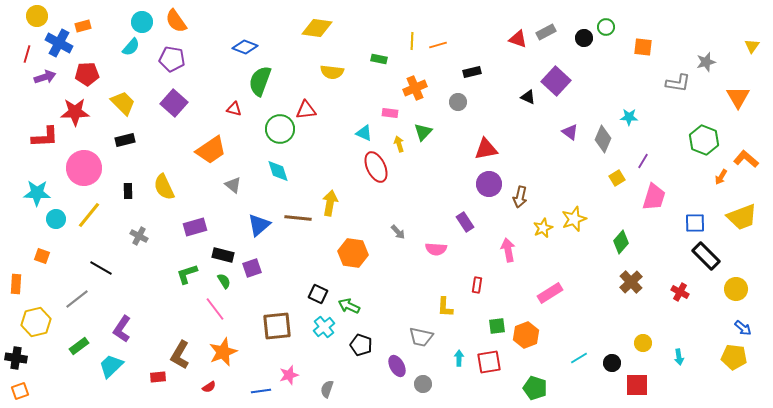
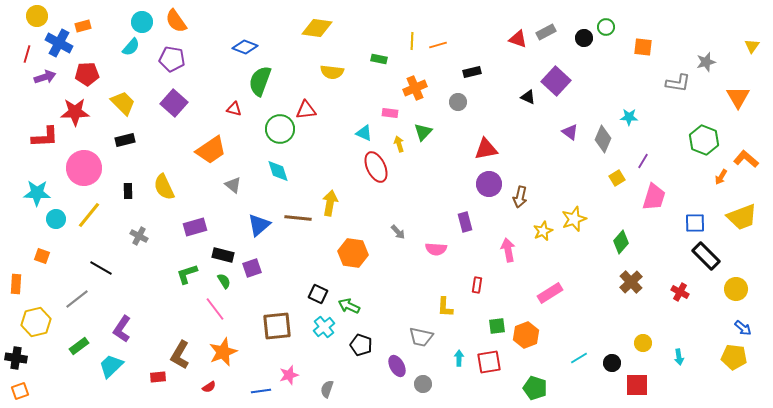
purple rectangle at (465, 222): rotated 18 degrees clockwise
yellow star at (543, 228): moved 3 px down
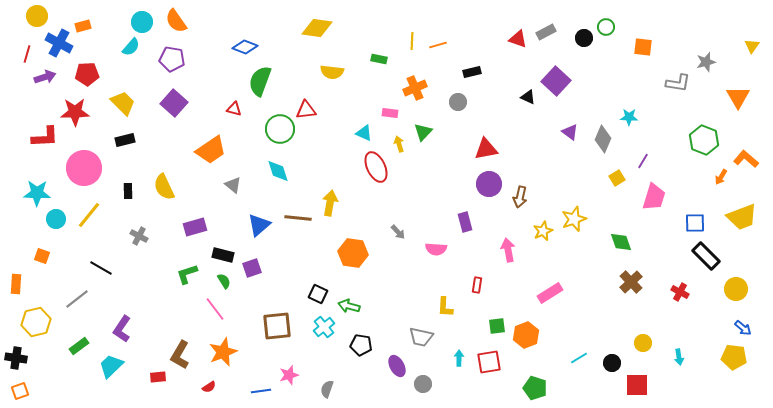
green diamond at (621, 242): rotated 60 degrees counterclockwise
green arrow at (349, 306): rotated 10 degrees counterclockwise
black pentagon at (361, 345): rotated 10 degrees counterclockwise
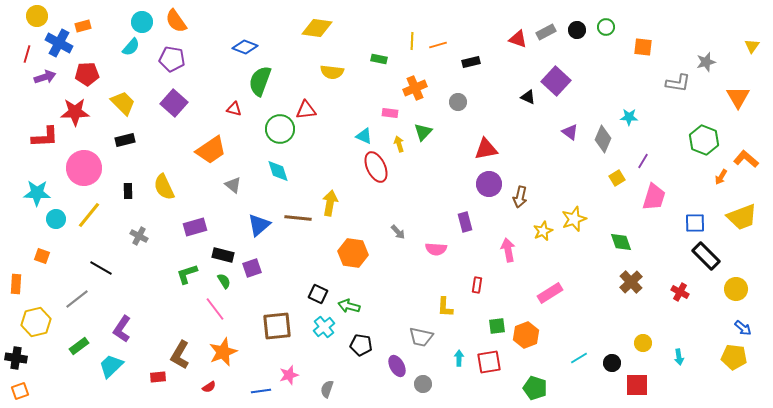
black circle at (584, 38): moved 7 px left, 8 px up
black rectangle at (472, 72): moved 1 px left, 10 px up
cyan triangle at (364, 133): moved 3 px down
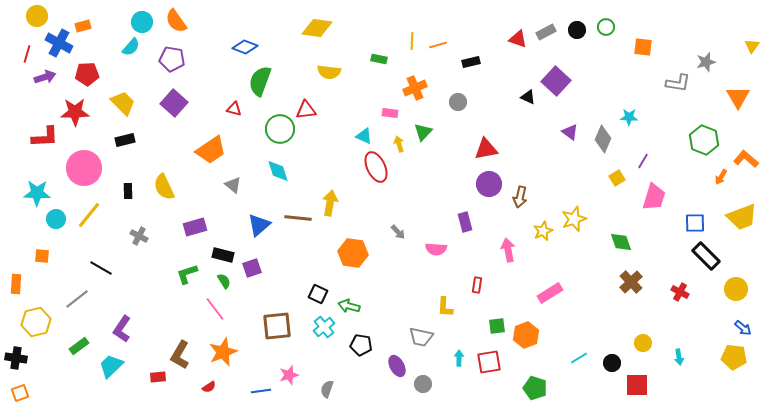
yellow semicircle at (332, 72): moved 3 px left
orange square at (42, 256): rotated 14 degrees counterclockwise
orange square at (20, 391): moved 2 px down
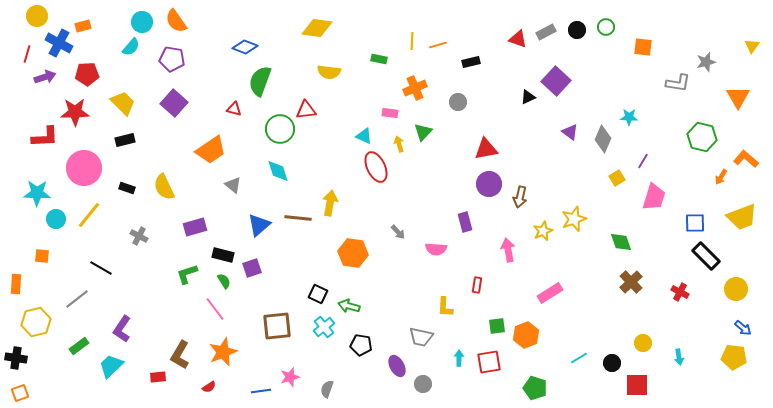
black triangle at (528, 97): rotated 49 degrees counterclockwise
green hexagon at (704, 140): moved 2 px left, 3 px up; rotated 8 degrees counterclockwise
black rectangle at (128, 191): moved 1 px left, 3 px up; rotated 70 degrees counterclockwise
pink star at (289, 375): moved 1 px right, 2 px down
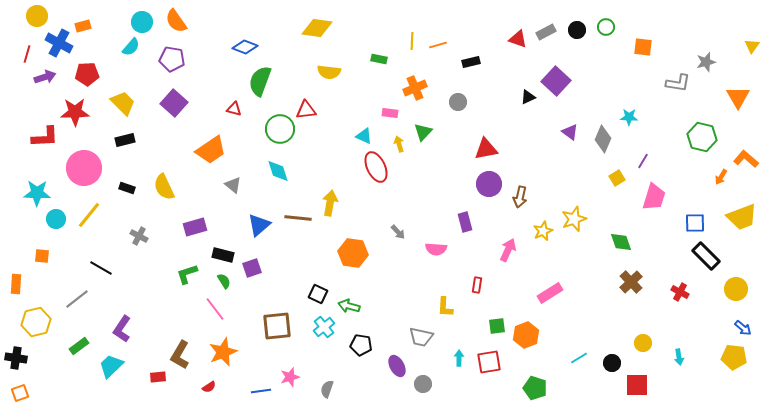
pink arrow at (508, 250): rotated 35 degrees clockwise
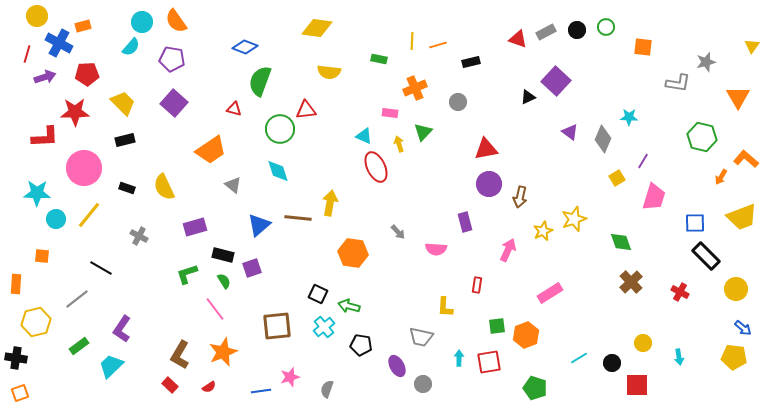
red rectangle at (158, 377): moved 12 px right, 8 px down; rotated 49 degrees clockwise
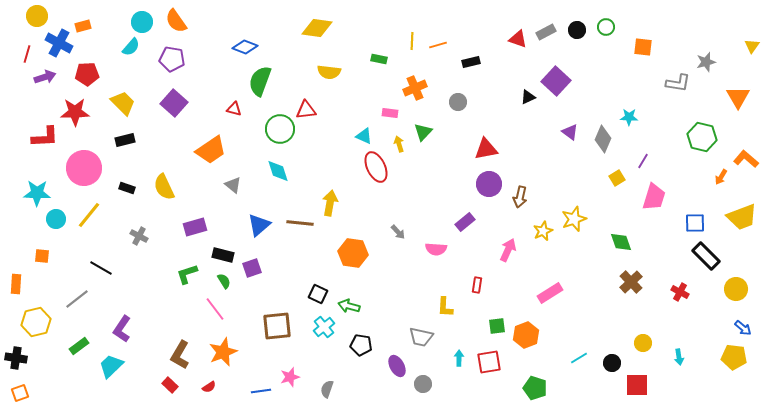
brown line at (298, 218): moved 2 px right, 5 px down
purple rectangle at (465, 222): rotated 66 degrees clockwise
